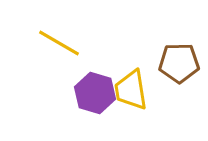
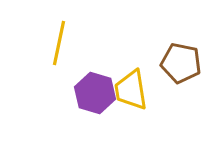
yellow line: rotated 72 degrees clockwise
brown pentagon: moved 2 px right; rotated 12 degrees clockwise
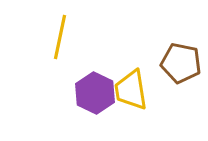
yellow line: moved 1 px right, 6 px up
purple hexagon: rotated 9 degrees clockwise
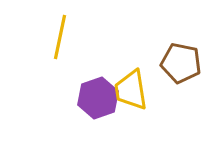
purple hexagon: moved 3 px right, 5 px down; rotated 15 degrees clockwise
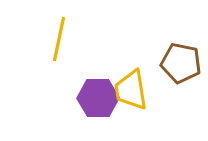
yellow line: moved 1 px left, 2 px down
purple hexagon: rotated 18 degrees clockwise
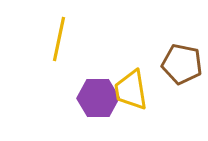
brown pentagon: moved 1 px right, 1 px down
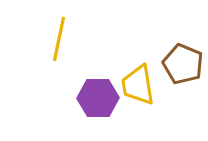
brown pentagon: moved 1 px right; rotated 12 degrees clockwise
yellow trapezoid: moved 7 px right, 5 px up
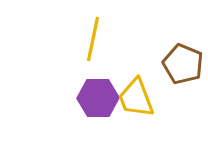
yellow line: moved 34 px right
yellow trapezoid: moved 2 px left, 13 px down; rotated 12 degrees counterclockwise
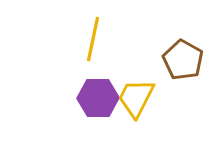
brown pentagon: moved 4 px up; rotated 6 degrees clockwise
yellow trapezoid: rotated 48 degrees clockwise
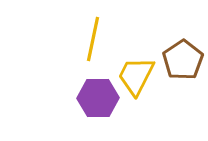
brown pentagon: rotated 9 degrees clockwise
yellow trapezoid: moved 22 px up
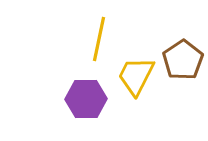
yellow line: moved 6 px right
purple hexagon: moved 12 px left, 1 px down
